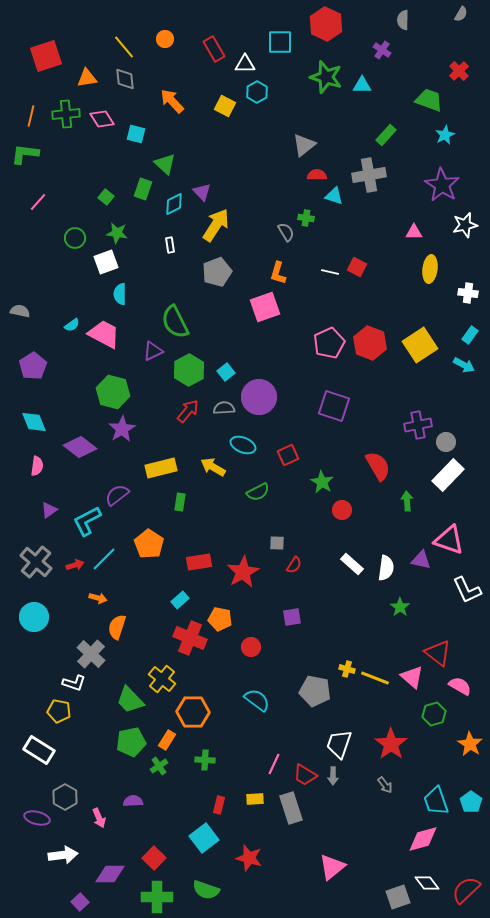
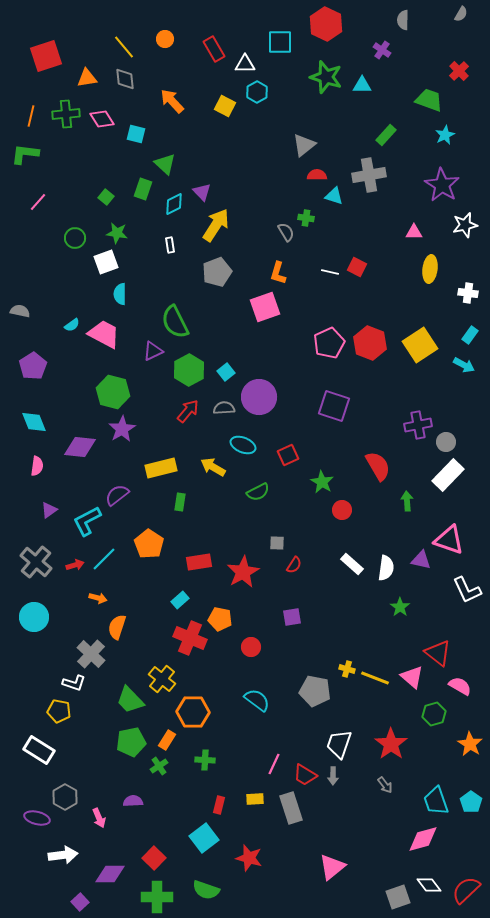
purple diamond at (80, 447): rotated 32 degrees counterclockwise
white diamond at (427, 883): moved 2 px right, 2 px down
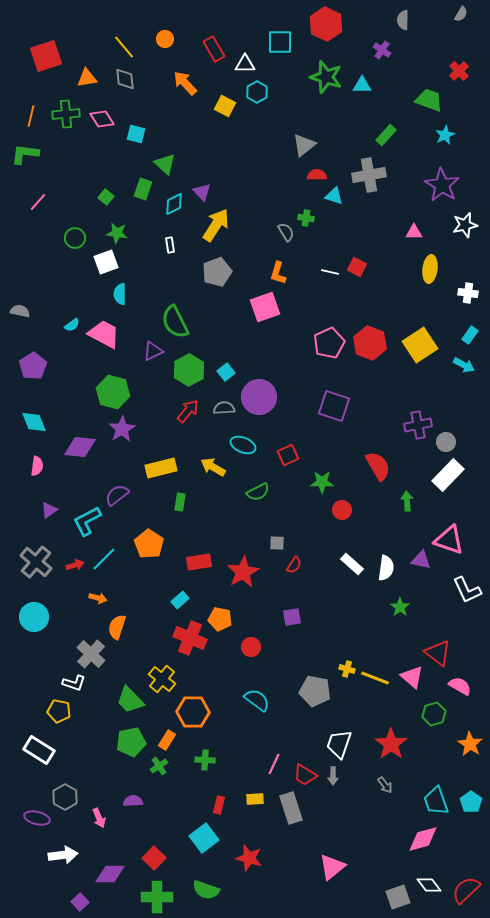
orange arrow at (172, 101): moved 13 px right, 18 px up
green star at (322, 482): rotated 30 degrees counterclockwise
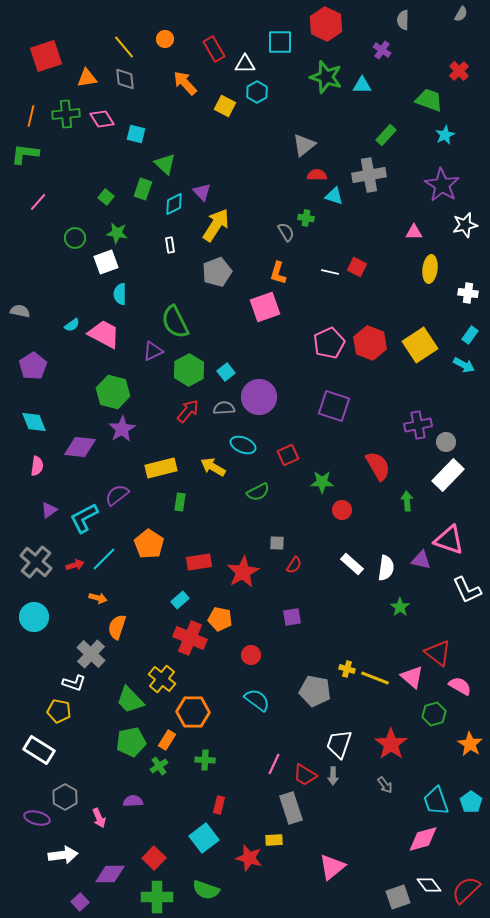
cyan L-shape at (87, 521): moved 3 px left, 3 px up
red circle at (251, 647): moved 8 px down
yellow rectangle at (255, 799): moved 19 px right, 41 px down
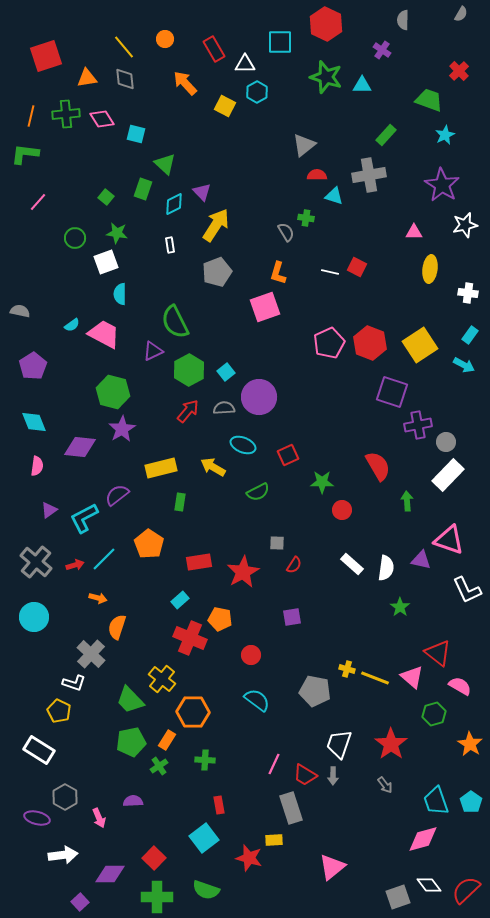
purple square at (334, 406): moved 58 px right, 14 px up
yellow pentagon at (59, 711): rotated 15 degrees clockwise
red rectangle at (219, 805): rotated 24 degrees counterclockwise
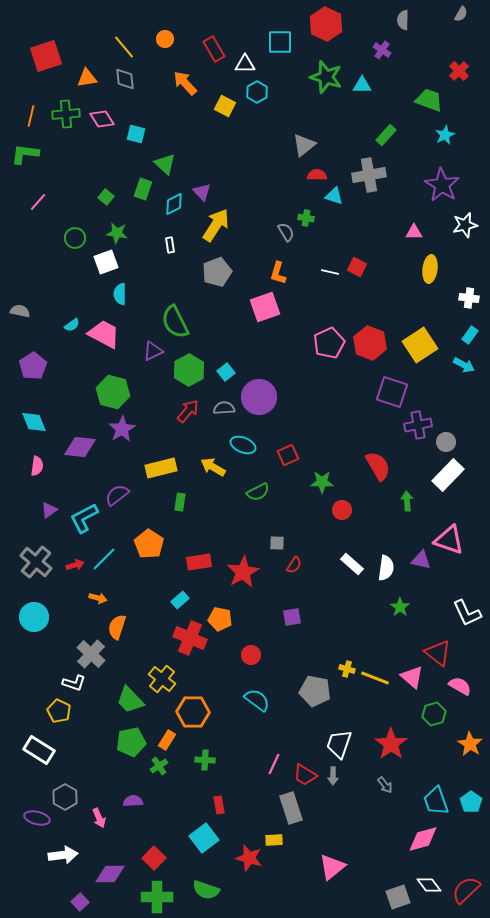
white cross at (468, 293): moved 1 px right, 5 px down
white L-shape at (467, 590): moved 23 px down
